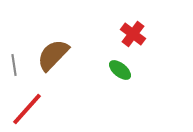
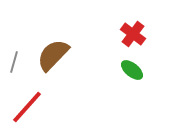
gray line: moved 3 px up; rotated 25 degrees clockwise
green ellipse: moved 12 px right
red line: moved 2 px up
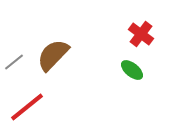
red cross: moved 8 px right
gray line: rotated 35 degrees clockwise
red line: rotated 9 degrees clockwise
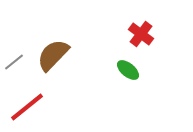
green ellipse: moved 4 px left
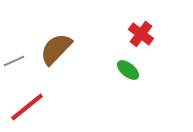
brown semicircle: moved 3 px right, 6 px up
gray line: moved 1 px up; rotated 15 degrees clockwise
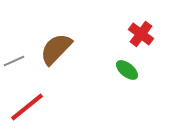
green ellipse: moved 1 px left
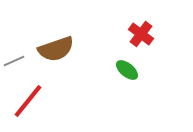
brown semicircle: rotated 153 degrees counterclockwise
red line: moved 1 px right, 6 px up; rotated 12 degrees counterclockwise
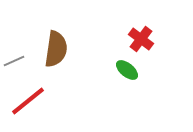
red cross: moved 5 px down
brown semicircle: rotated 63 degrees counterclockwise
red line: rotated 12 degrees clockwise
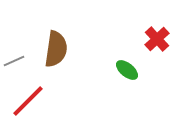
red cross: moved 16 px right; rotated 10 degrees clockwise
red line: rotated 6 degrees counterclockwise
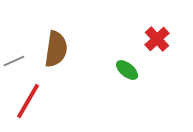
red line: rotated 15 degrees counterclockwise
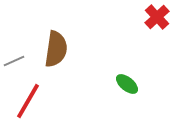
red cross: moved 22 px up
green ellipse: moved 14 px down
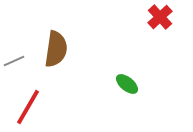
red cross: moved 3 px right
red line: moved 6 px down
